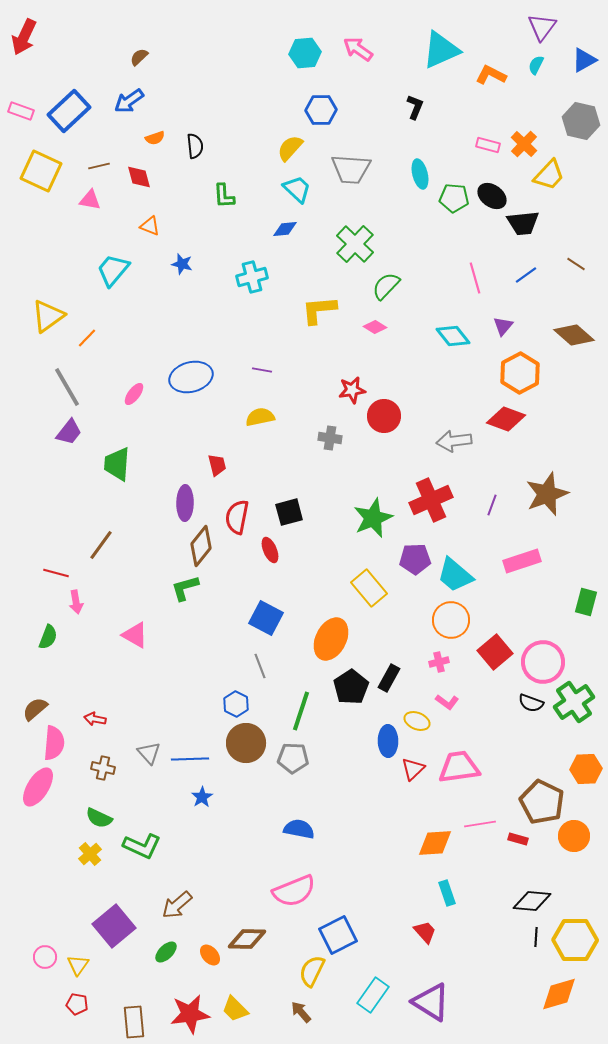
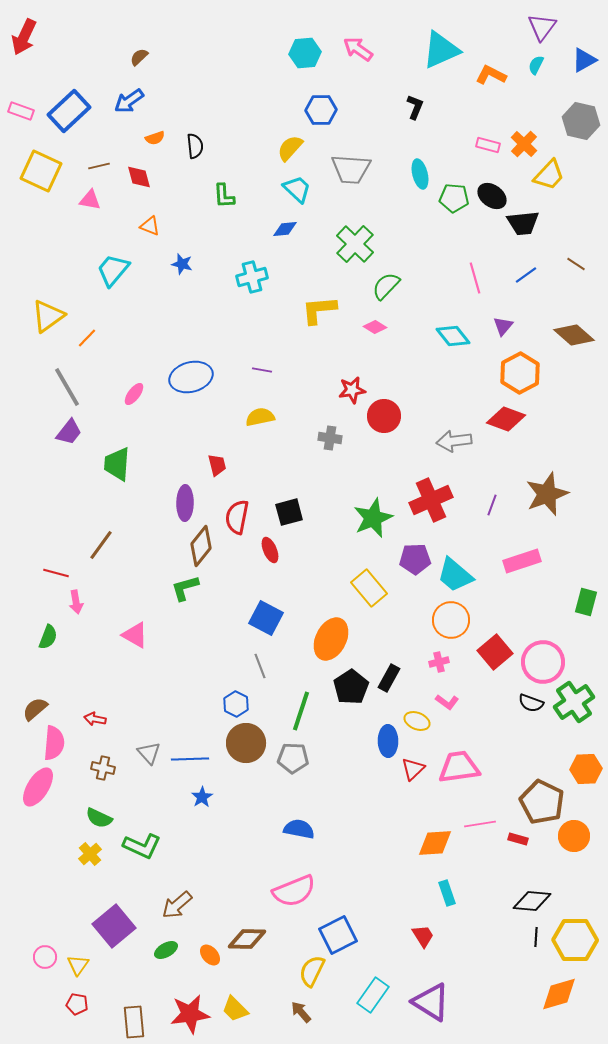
red trapezoid at (425, 932): moved 2 px left, 4 px down; rotated 10 degrees clockwise
green ellipse at (166, 952): moved 2 px up; rotated 15 degrees clockwise
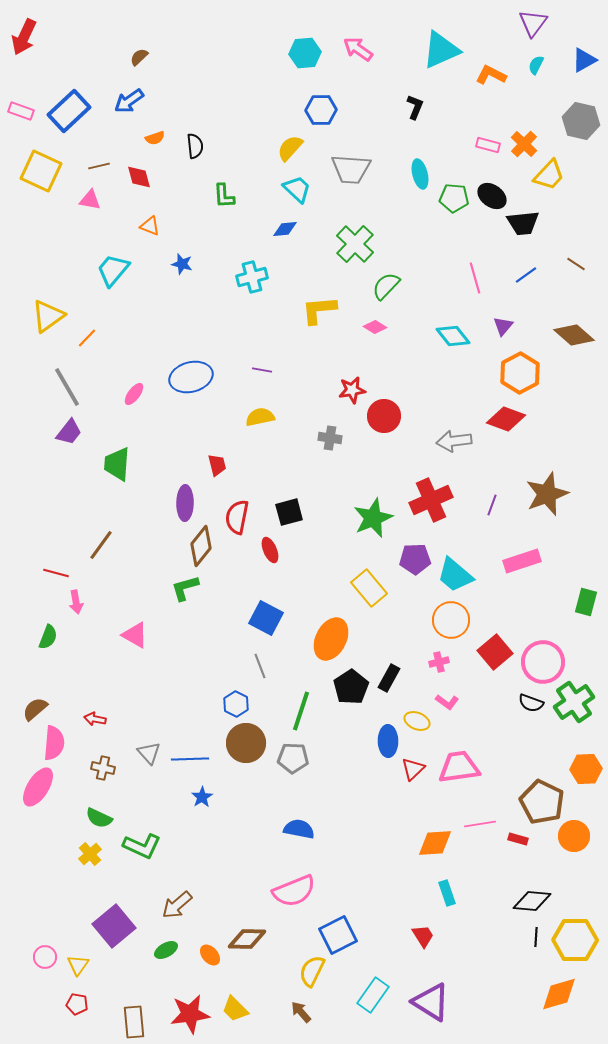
purple triangle at (542, 27): moved 9 px left, 4 px up
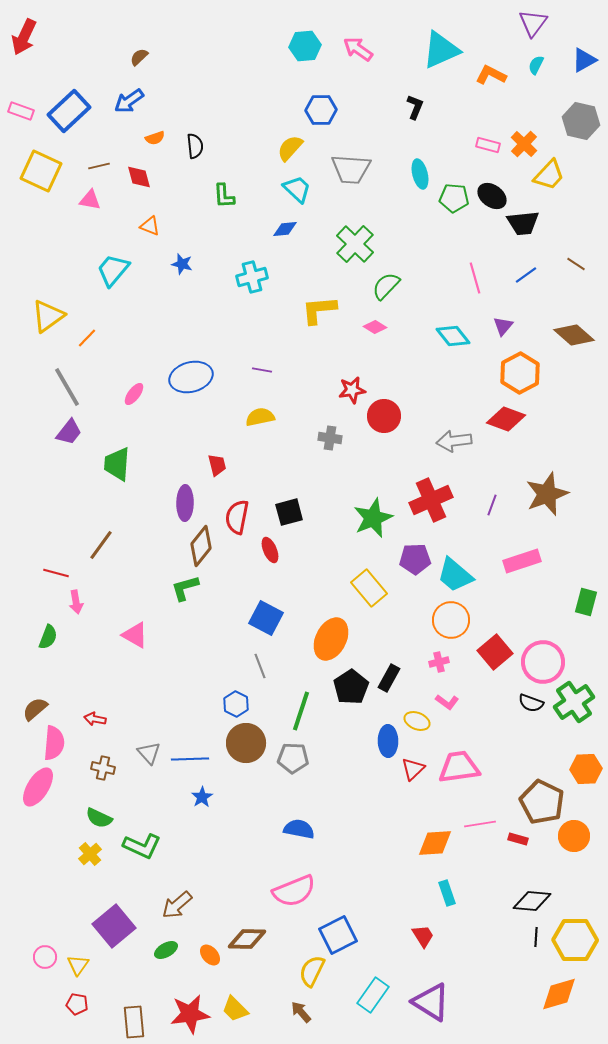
cyan hexagon at (305, 53): moved 7 px up
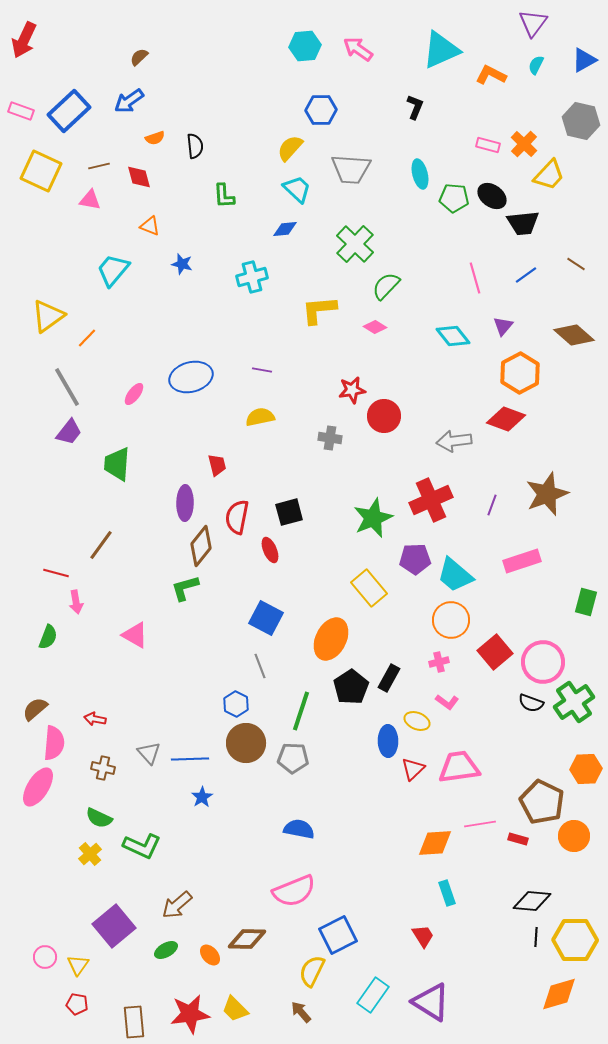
red arrow at (24, 37): moved 3 px down
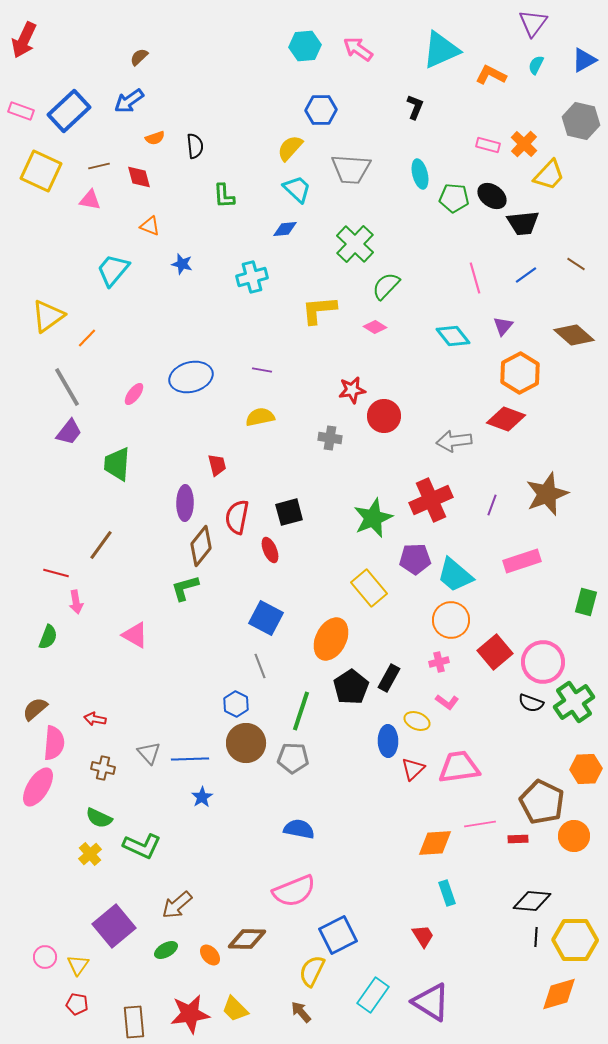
red rectangle at (518, 839): rotated 18 degrees counterclockwise
